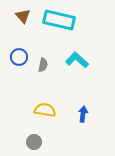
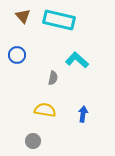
blue circle: moved 2 px left, 2 px up
gray semicircle: moved 10 px right, 13 px down
gray circle: moved 1 px left, 1 px up
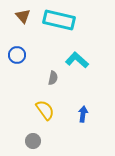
yellow semicircle: rotated 45 degrees clockwise
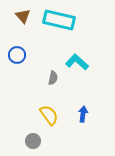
cyan L-shape: moved 2 px down
yellow semicircle: moved 4 px right, 5 px down
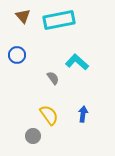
cyan rectangle: rotated 24 degrees counterclockwise
gray semicircle: rotated 48 degrees counterclockwise
gray circle: moved 5 px up
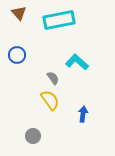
brown triangle: moved 4 px left, 3 px up
yellow semicircle: moved 1 px right, 15 px up
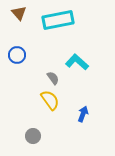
cyan rectangle: moved 1 px left
blue arrow: rotated 14 degrees clockwise
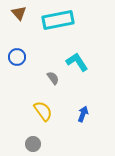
blue circle: moved 2 px down
cyan L-shape: rotated 15 degrees clockwise
yellow semicircle: moved 7 px left, 11 px down
gray circle: moved 8 px down
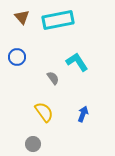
brown triangle: moved 3 px right, 4 px down
yellow semicircle: moved 1 px right, 1 px down
